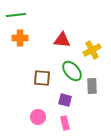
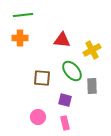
green line: moved 7 px right
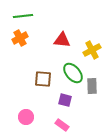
green line: moved 1 px down
orange cross: rotated 28 degrees counterclockwise
green ellipse: moved 1 px right, 2 px down
brown square: moved 1 px right, 1 px down
pink circle: moved 12 px left
pink rectangle: moved 3 px left, 2 px down; rotated 40 degrees counterclockwise
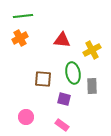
green ellipse: rotated 30 degrees clockwise
purple square: moved 1 px left, 1 px up
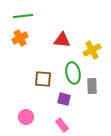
pink rectangle: rotated 16 degrees clockwise
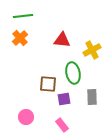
orange cross: rotated 14 degrees counterclockwise
brown square: moved 5 px right, 5 px down
gray rectangle: moved 11 px down
purple square: rotated 24 degrees counterclockwise
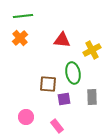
pink rectangle: moved 5 px left, 1 px down
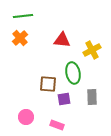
pink rectangle: moved 1 px up; rotated 32 degrees counterclockwise
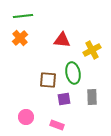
brown square: moved 4 px up
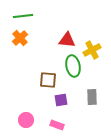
red triangle: moved 5 px right
green ellipse: moved 7 px up
purple square: moved 3 px left, 1 px down
pink circle: moved 3 px down
